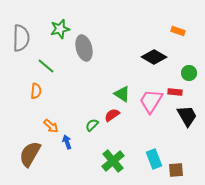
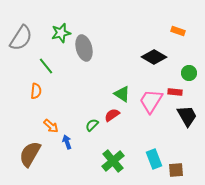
green star: moved 1 px right, 4 px down
gray semicircle: rotated 32 degrees clockwise
green line: rotated 12 degrees clockwise
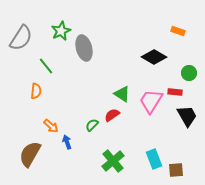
green star: moved 2 px up; rotated 12 degrees counterclockwise
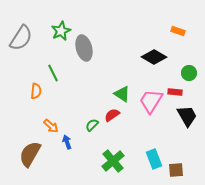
green line: moved 7 px right, 7 px down; rotated 12 degrees clockwise
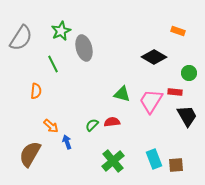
green line: moved 9 px up
green triangle: rotated 18 degrees counterclockwise
red semicircle: moved 7 px down; rotated 28 degrees clockwise
brown square: moved 5 px up
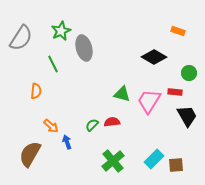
pink trapezoid: moved 2 px left
cyan rectangle: rotated 66 degrees clockwise
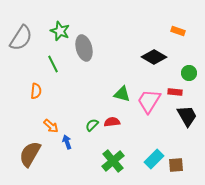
green star: moved 1 px left; rotated 24 degrees counterclockwise
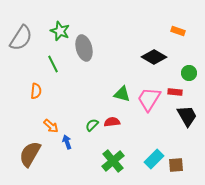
pink trapezoid: moved 2 px up
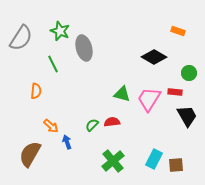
cyan rectangle: rotated 18 degrees counterclockwise
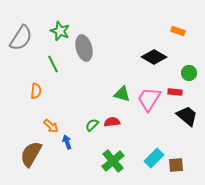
black trapezoid: rotated 20 degrees counterclockwise
brown semicircle: moved 1 px right
cyan rectangle: moved 1 px up; rotated 18 degrees clockwise
